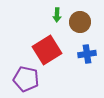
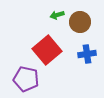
green arrow: rotated 72 degrees clockwise
red square: rotated 8 degrees counterclockwise
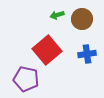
brown circle: moved 2 px right, 3 px up
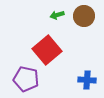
brown circle: moved 2 px right, 3 px up
blue cross: moved 26 px down; rotated 12 degrees clockwise
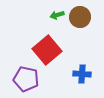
brown circle: moved 4 px left, 1 px down
blue cross: moved 5 px left, 6 px up
